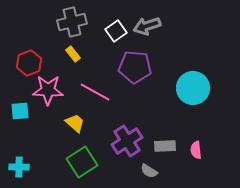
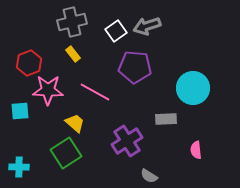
gray rectangle: moved 1 px right, 27 px up
green square: moved 16 px left, 9 px up
gray semicircle: moved 5 px down
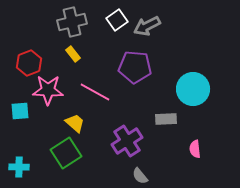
gray arrow: rotated 8 degrees counterclockwise
white square: moved 1 px right, 11 px up
cyan circle: moved 1 px down
pink semicircle: moved 1 px left, 1 px up
gray semicircle: moved 9 px left; rotated 18 degrees clockwise
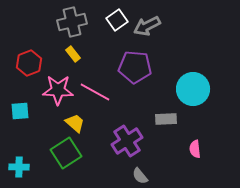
pink star: moved 10 px right
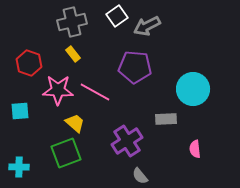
white square: moved 4 px up
red hexagon: rotated 20 degrees counterclockwise
green square: rotated 12 degrees clockwise
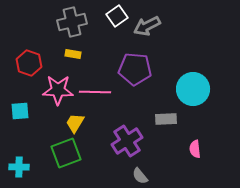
yellow rectangle: rotated 42 degrees counterclockwise
purple pentagon: moved 2 px down
pink line: rotated 28 degrees counterclockwise
yellow trapezoid: rotated 100 degrees counterclockwise
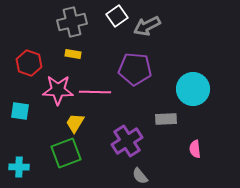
cyan square: rotated 12 degrees clockwise
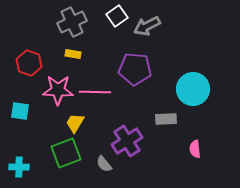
gray cross: rotated 12 degrees counterclockwise
gray semicircle: moved 36 px left, 12 px up
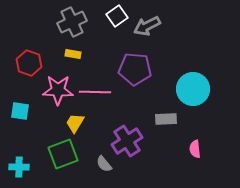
green square: moved 3 px left, 1 px down
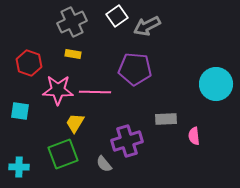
cyan circle: moved 23 px right, 5 px up
purple cross: rotated 16 degrees clockwise
pink semicircle: moved 1 px left, 13 px up
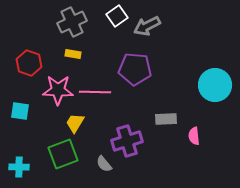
cyan circle: moved 1 px left, 1 px down
